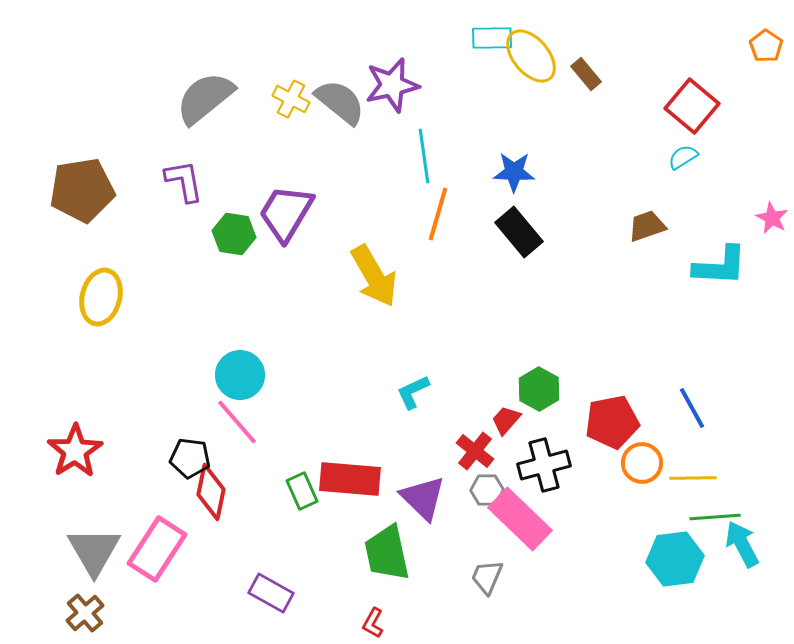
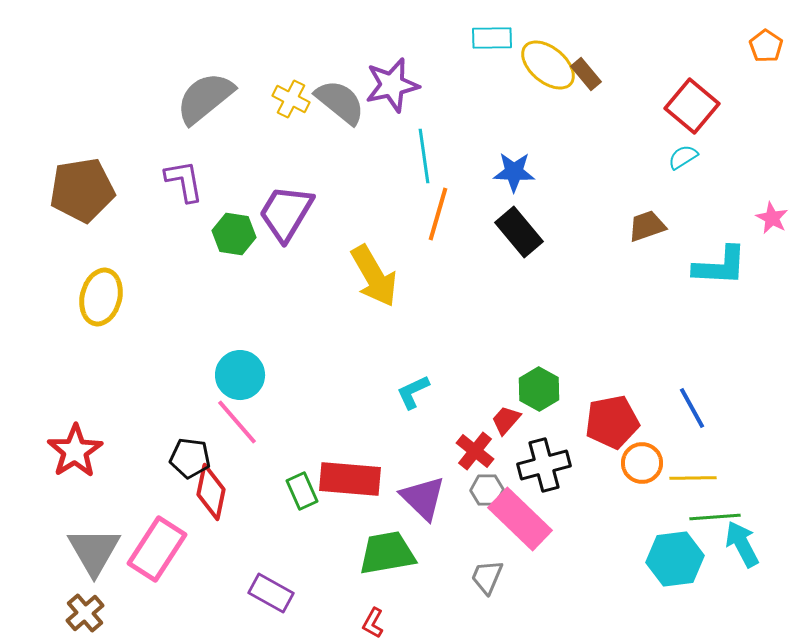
yellow ellipse at (531, 56): moved 17 px right, 9 px down; rotated 10 degrees counterclockwise
green trapezoid at (387, 553): rotated 92 degrees clockwise
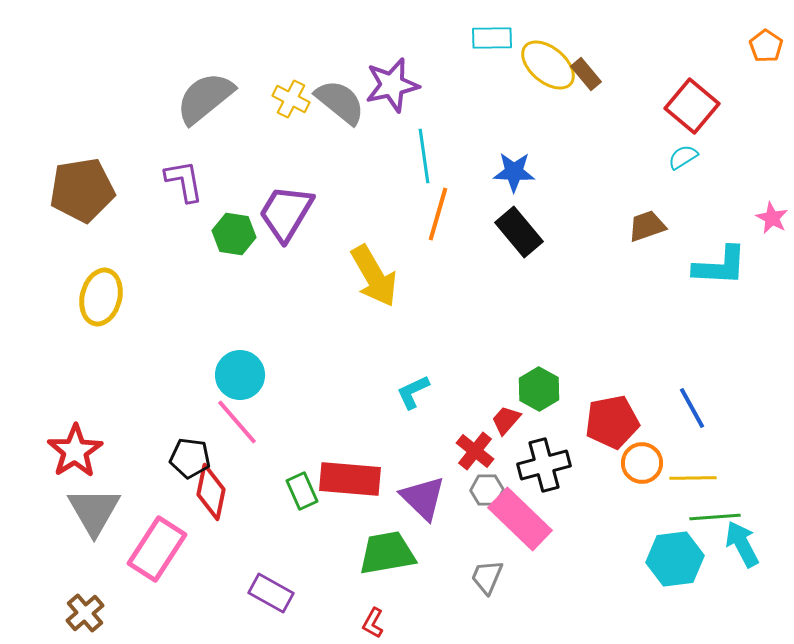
gray triangle at (94, 551): moved 40 px up
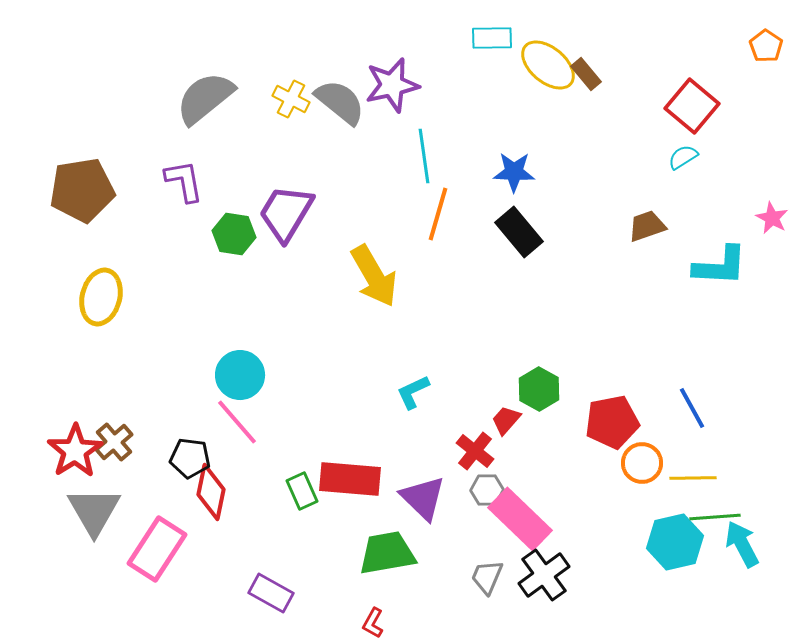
black cross at (544, 465): moved 110 px down; rotated 21 degrees counterclockwise
cyan hexagon at (675, 559): moved 17 px up; rotated 6 degrees counterclockwise
brown cross at (85, 613): moved 29 px right, 171 px up
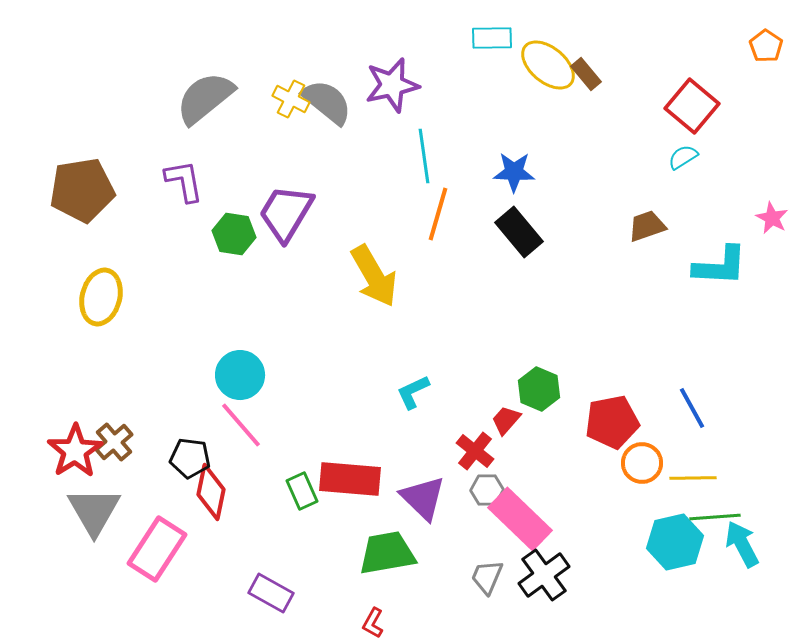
gray semicircle at (340, 102): moved 13 px left
green hexagon at (539, 389): rotated 6 degrees counterclockwise
pink line at (237, 422): moved 4 px right, 3 px down
